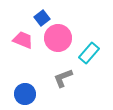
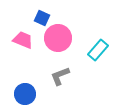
blue square: rotated 28 degrees counterclockwise
cyan rectangle: moved 9 px right, 3 px up
gray L-shape: moved 3 px left, 2 px up
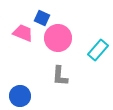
pink trapezoid: moved 7 px up
gray L-shape: rotated 65 degrees counterclockwise
blue circle: moved 5 px left, 2 px down
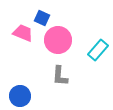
pink circle: moved 2 px down
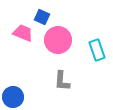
blue square: moved 1 px up
cyan rectangle: moved 1 px left; rotated 60 degrees counterclockwise
gray L-shape: moved 2 px right, 5 px down
blue circle: moved 7 px left, 1 px down
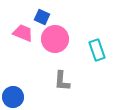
pink circle: moved 3 px left, 1 px up
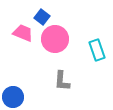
blue square: rotated 14 degrees clockwise
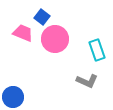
gray L-shape: moved 25 px right; rotated 70 degrees counterclockwise
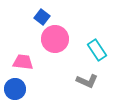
pink trapezoid: moved 29 px down; rotated 15 degrees counterclockwise
cyan rectangle: rotated 15 degrees counterclockwise
blue circle: moved 2 px right, 8 px up
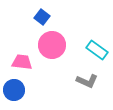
pink circle: moved 3 px left, 6 px down
cyan rectangle: rotated 20 degrees counterclockwise
pink trapezoid: moved 1 px left
blue circle: moved 1 px left, 1 px down
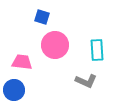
blue square: rotated 21 degrees counterclockwise
pink circle: moved 3 px right
cyan rectangle: rotated 50 degrees clockwise
gray L-shape: moved 1 px left
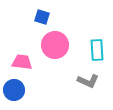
gray L-shape: moved 2 px right
